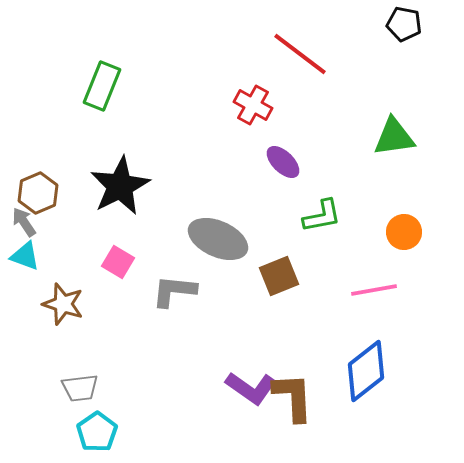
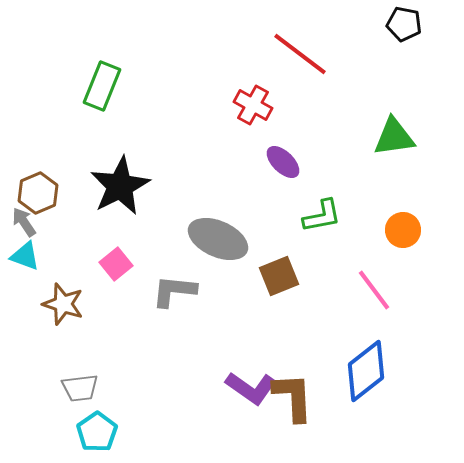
orange circle: moved 1 px left, 2 px up
pink square: moved 2 px left, 2 px down; rotated 20 degrees clockwise
pink line: rotated 63 degrees clockwise
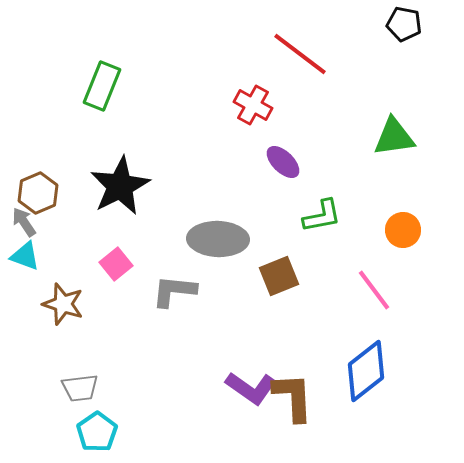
gray ellipse: rotated 22 degrees counterclockwise
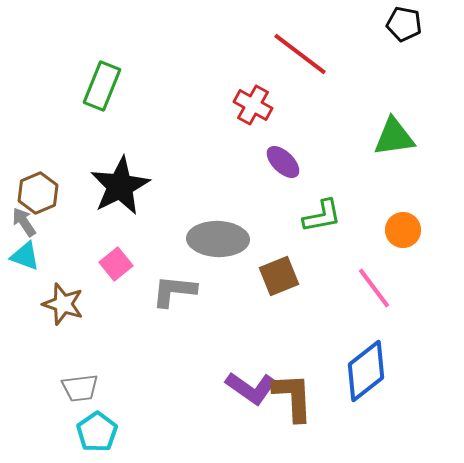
pink line: moved 2 px up
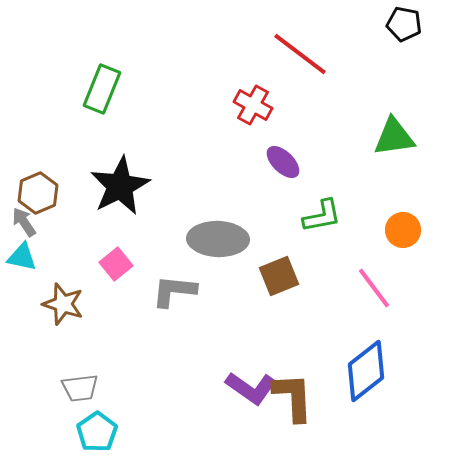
green rectangle: moved 3 px down
cyan triangle: moved 3 px left, 1 px down; rotated 8 degrees counterclockwise
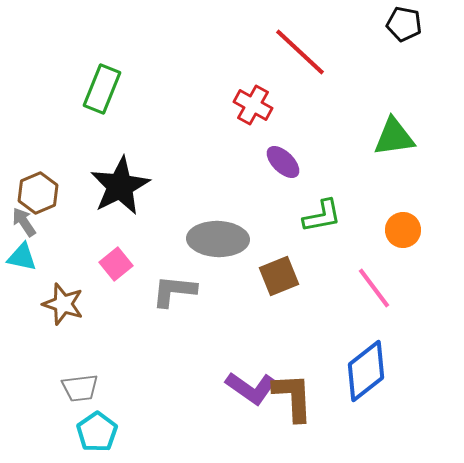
red line: moved 2 px up; rotated 6 degrees clockwise
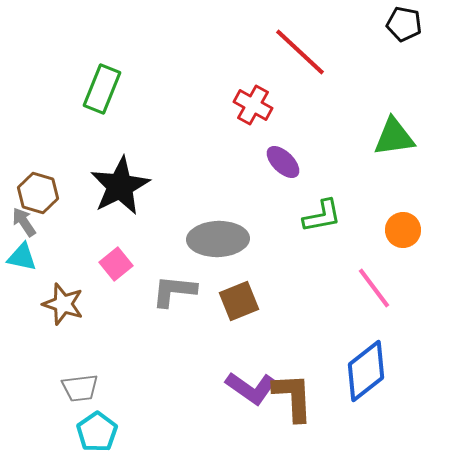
brown hexagon: rotated 21 degrees counterclockwise
gray ellipse: rotated 4 degrees counterclockwise
brown square: moved 40 px left, 25 px down
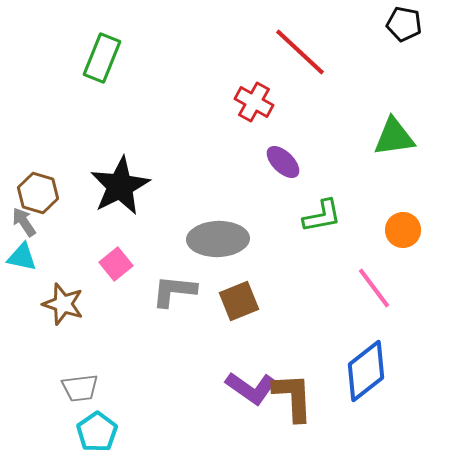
green rectangle: moved 31 px up
red cross: moved 1 px right, 3 px up
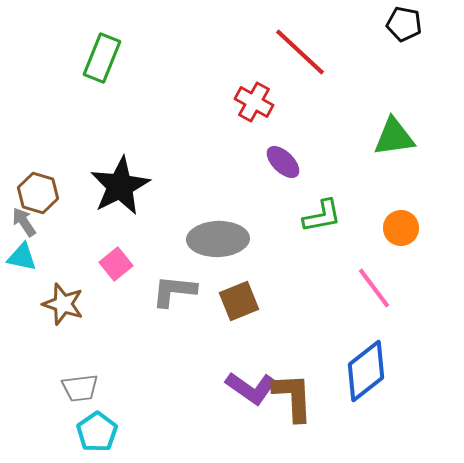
orange circle: moved 2 px left, 2 px up
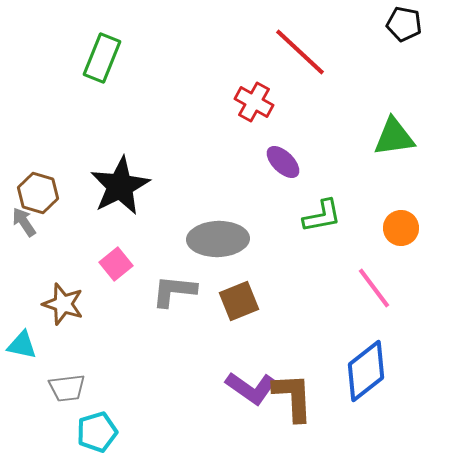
cyan triangle: moved 88 px down
gray trapezoid: moved 13 px left
cyan pentagon: rotated 18 degrees clockwise
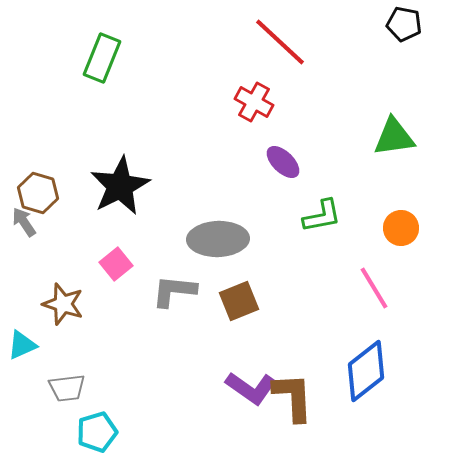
red line: moved 20 px left, 10 px up
pink line: rotated 6 degrees clockwise
cyan triangle: rotated 36 degrees counterclockwise
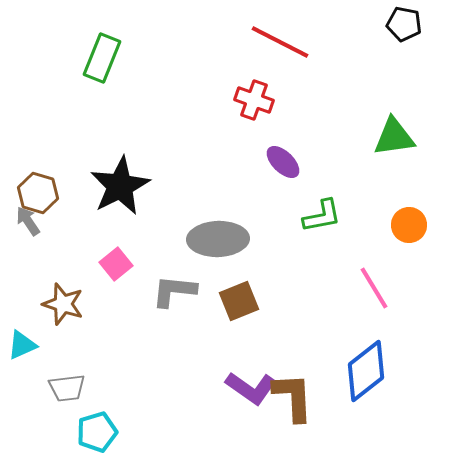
red line: rotated 16 degrees counterclockwise
red cross: moved 2 px up; rotated 9 degrees counterclockwise
gray arrow: moved 4 px right, 1 px up
orange circle: moved 8 px right, 3 px up
